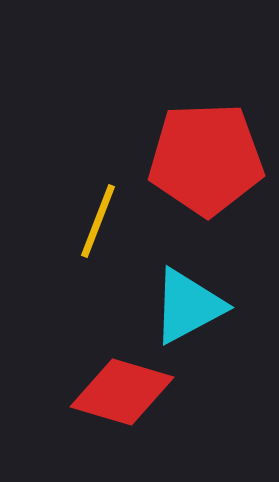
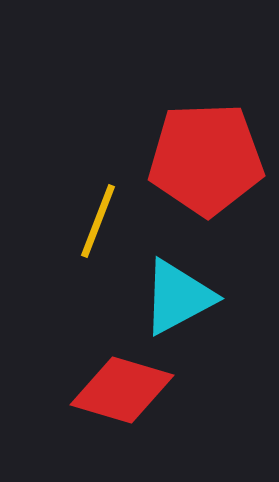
cyan triangle: moved 10 px left, 9 px up
red diamond: moved 2 px up
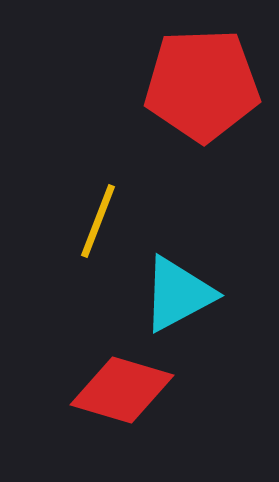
red pentagon: moved 4 px left, 74 px up
cyan triangle: moved 3 px up
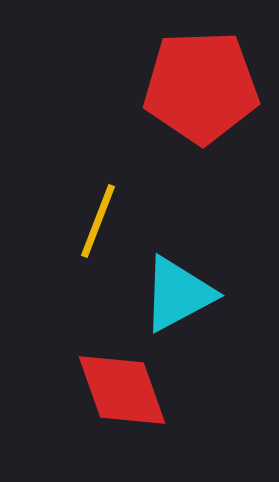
red pentagon: moved 1 px left, 2 px down
red diamond: rotated 54 degrees clockwise
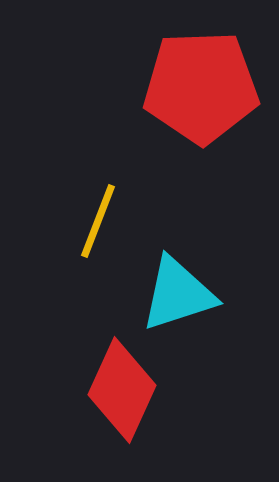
cyan triangle: rotated 10 degrees clockwise
red diamond: rotated 44 degrees clockwise
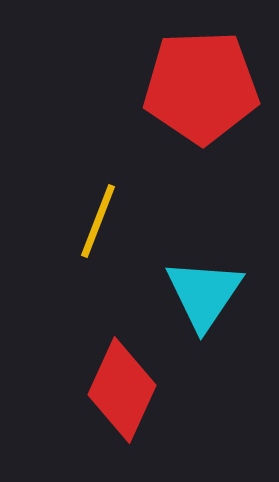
cyan triangle: moved 26 px right; rotated 38 degrees counterclockwise
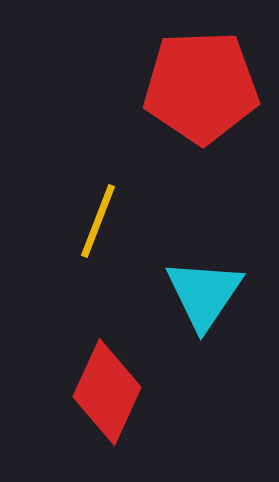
red diamond: moved 15 px left, 2 px down
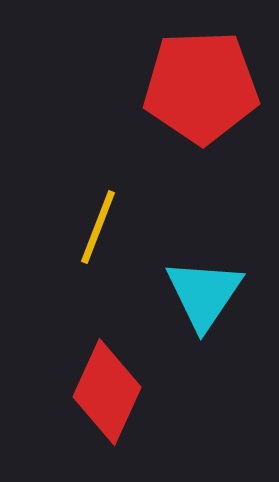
yellow line: moved 6 px down
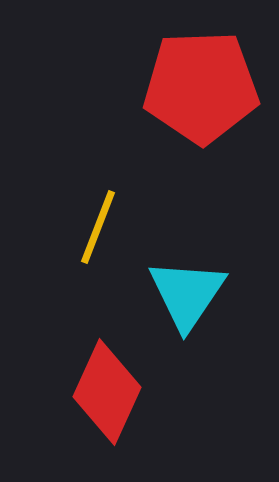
cyan triangle: moved 17 px left
